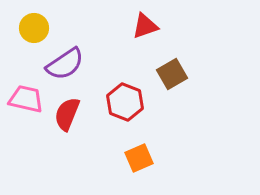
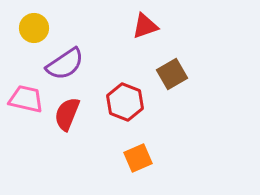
orange square: moved 1 px left
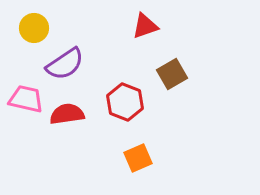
red semicircle: rotated 60 degrees clockwise
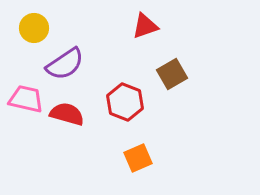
red semicircle: rotated 24 degrees clockwise
